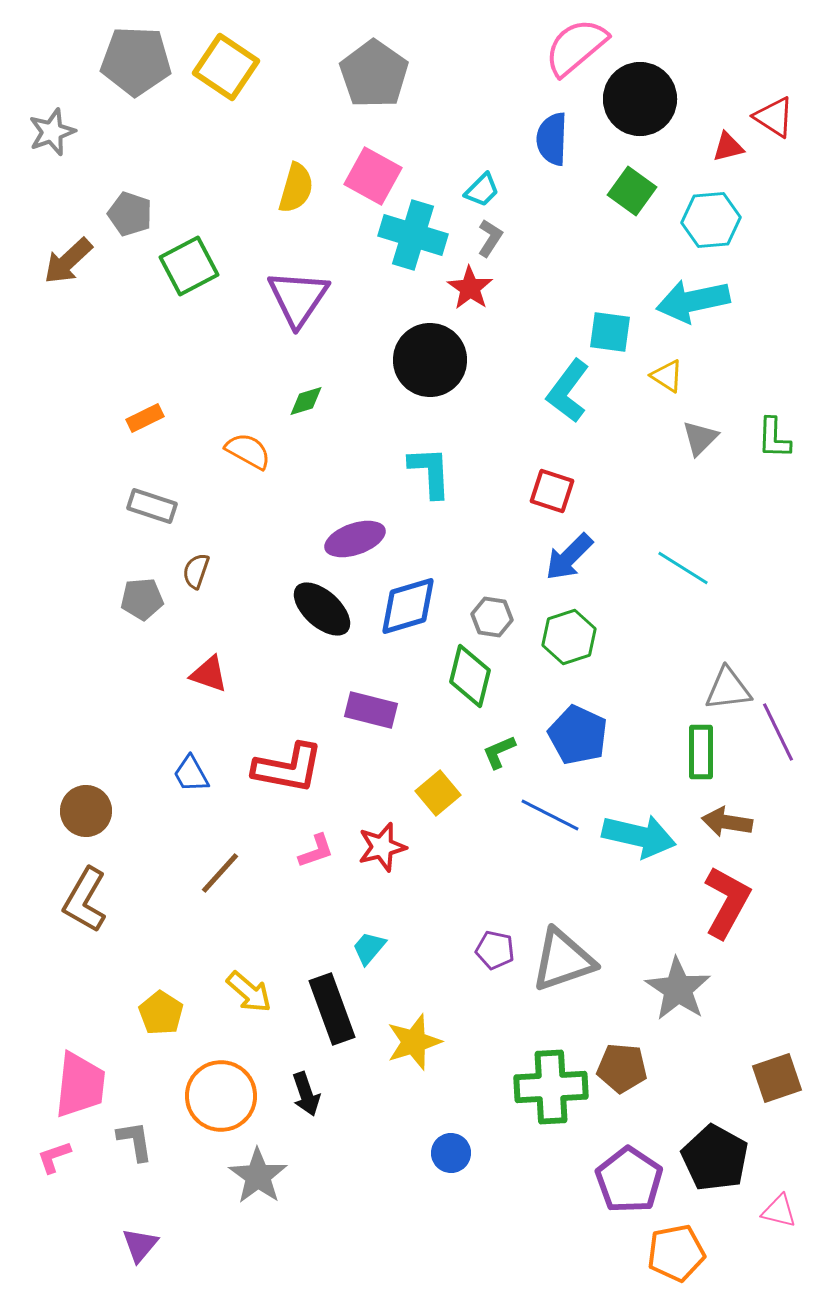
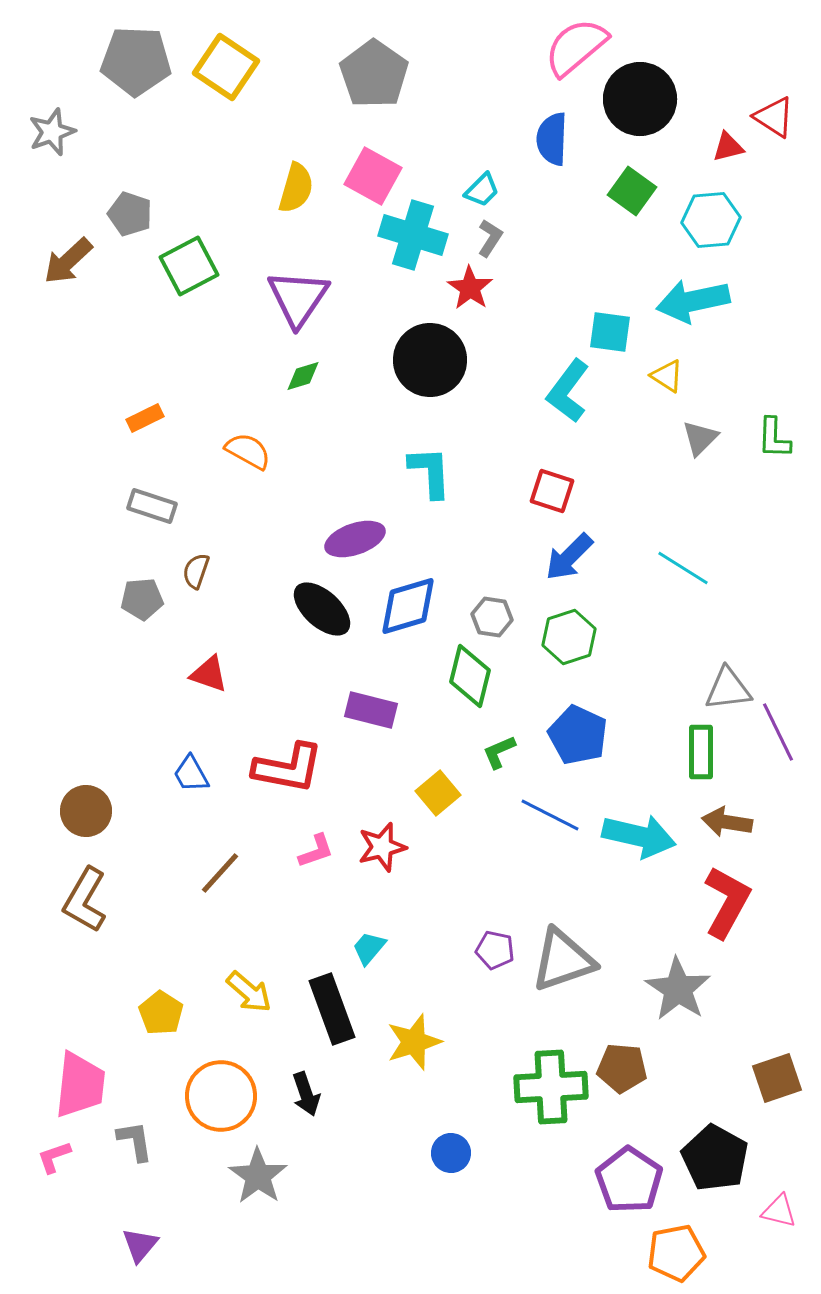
green diamond at (306, 401): moved 3 px left, 25 px up
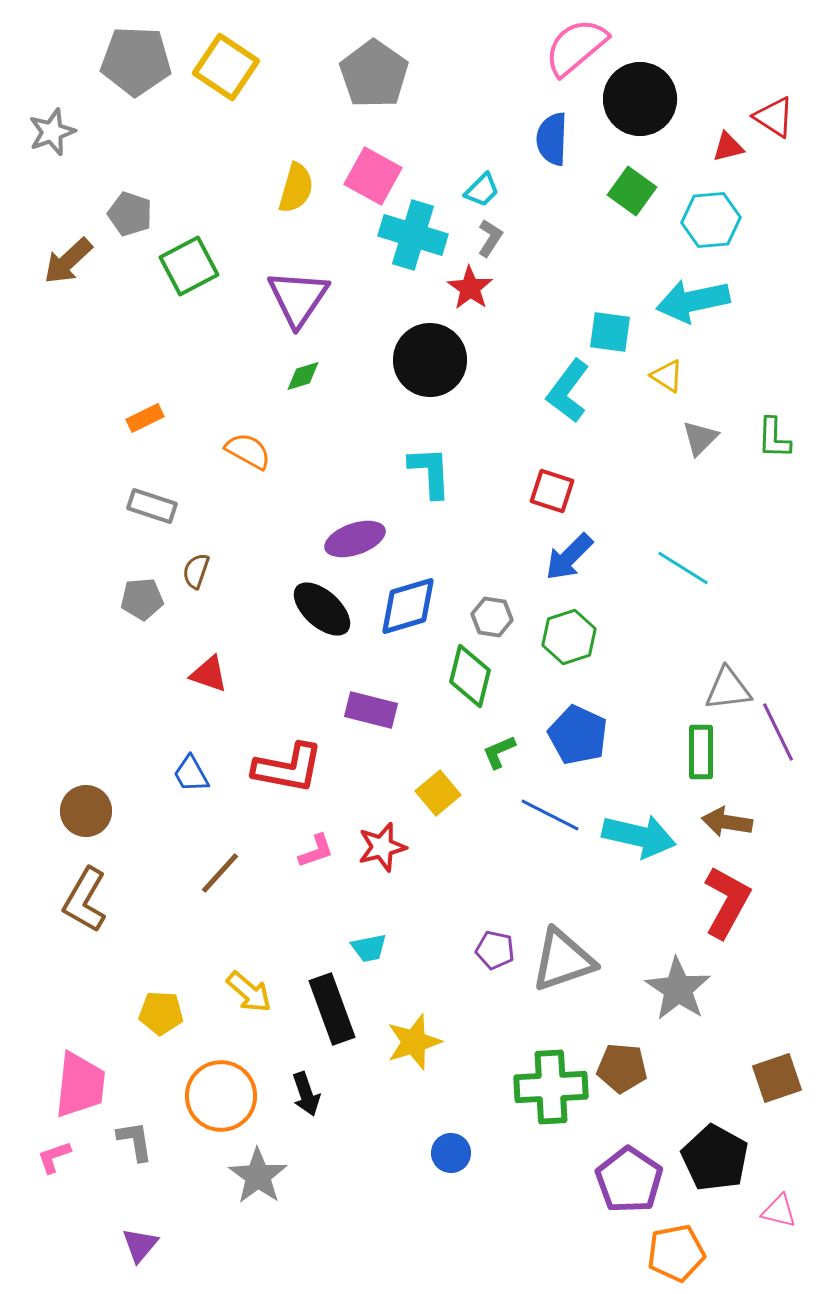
cyan trapezoid at (369, 948): rotated 141 degrees counterclockwise
yellow pentagon at (161, 1013): rotated 30 degrees counterclockwise
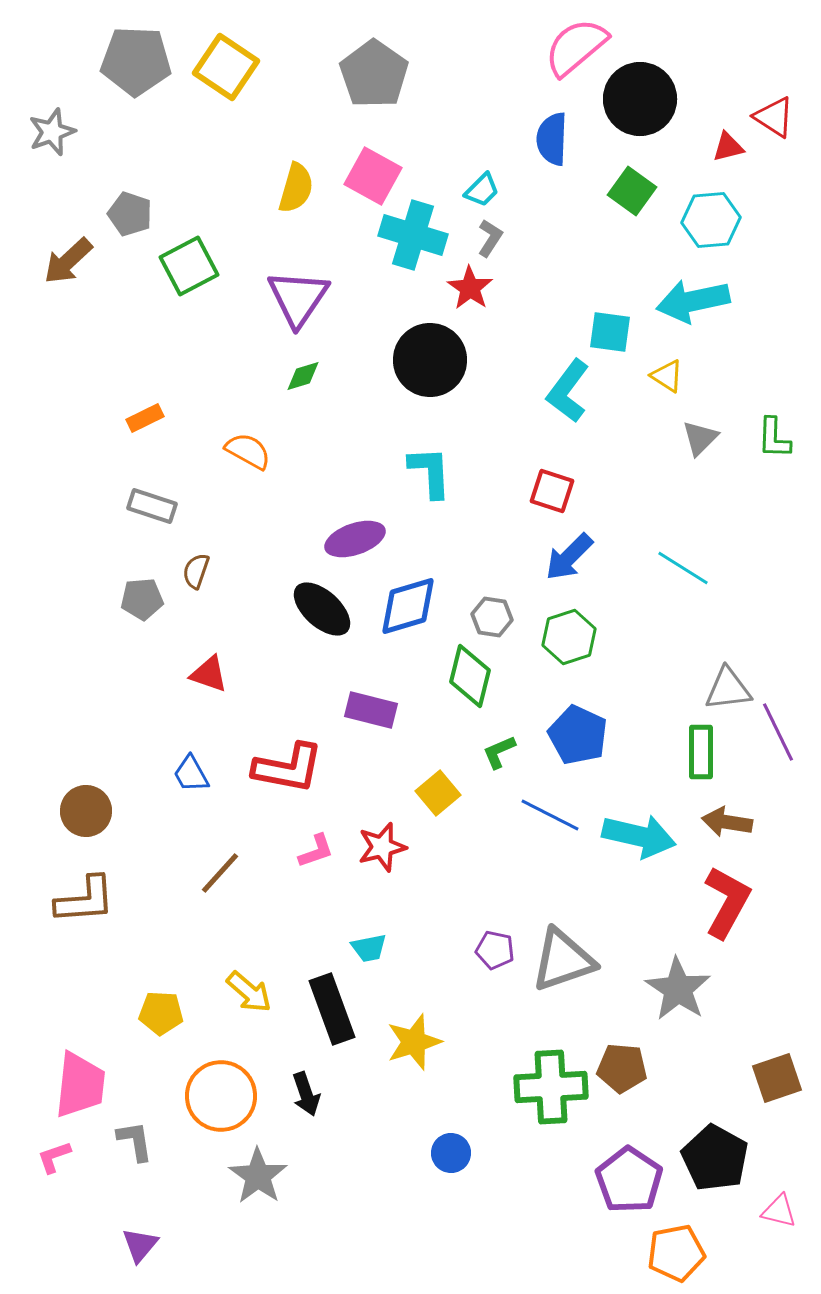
brown L-shape at (85, 900): rotated 124 degrees counterclockwise
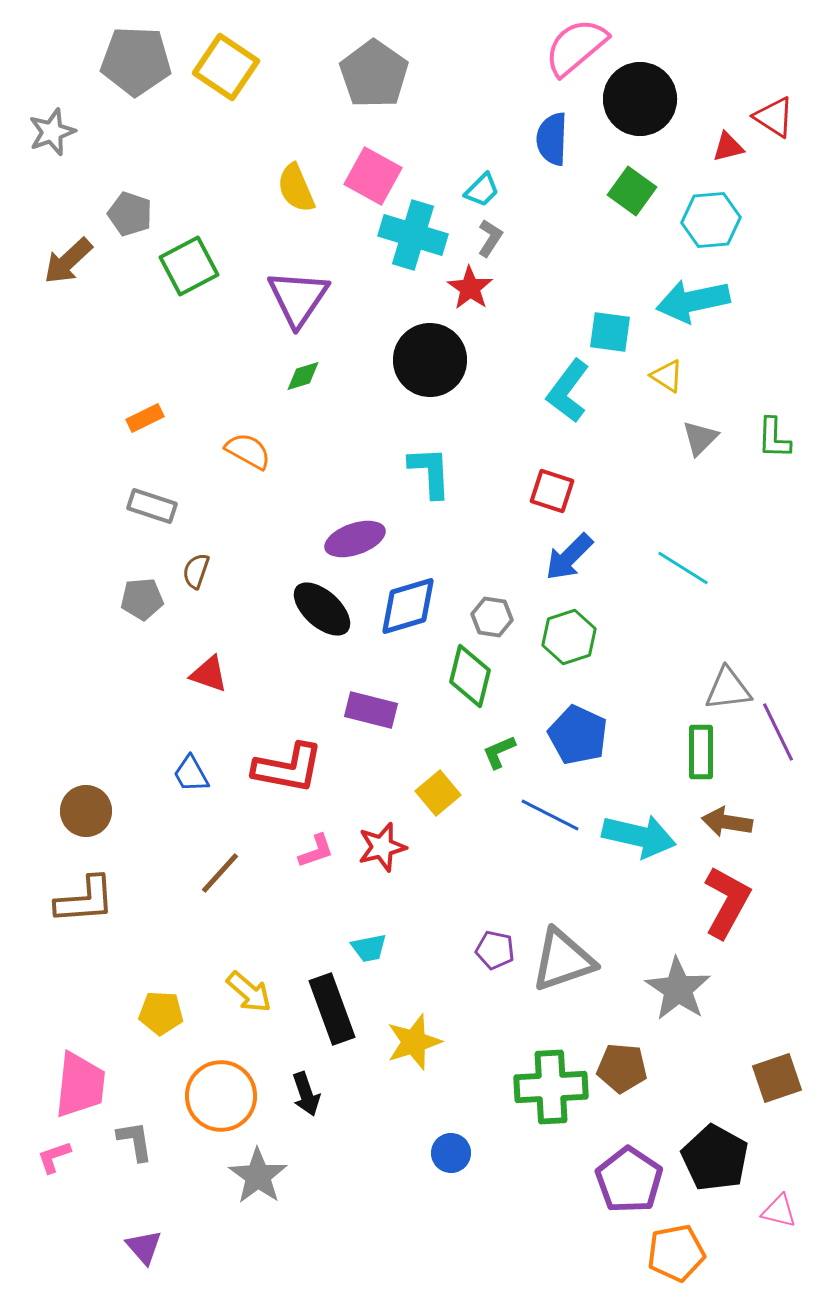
yellow semicircle at (296, 188): rotated 141 degrees clockwise
purple triangle at (140, 1245): moved 4 px right, 2 px down; rotated 21 degrees counterclockwise
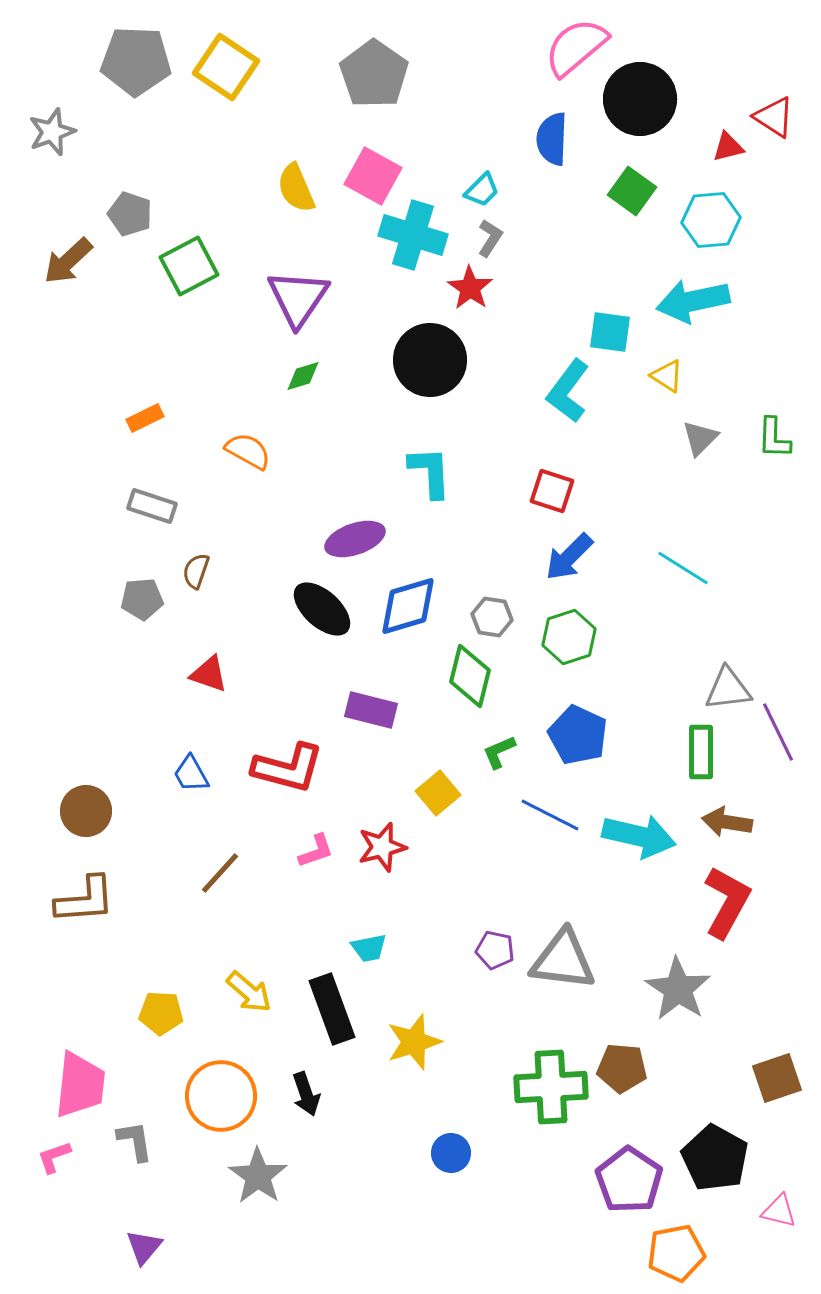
red L-shape at (288, 768): rotated 4 degrees clockwise
gray triangle at (563, 960): rotated 26 degrees clockwise
purple triangle at (144, 1247): rotated 21 degrees clockwise
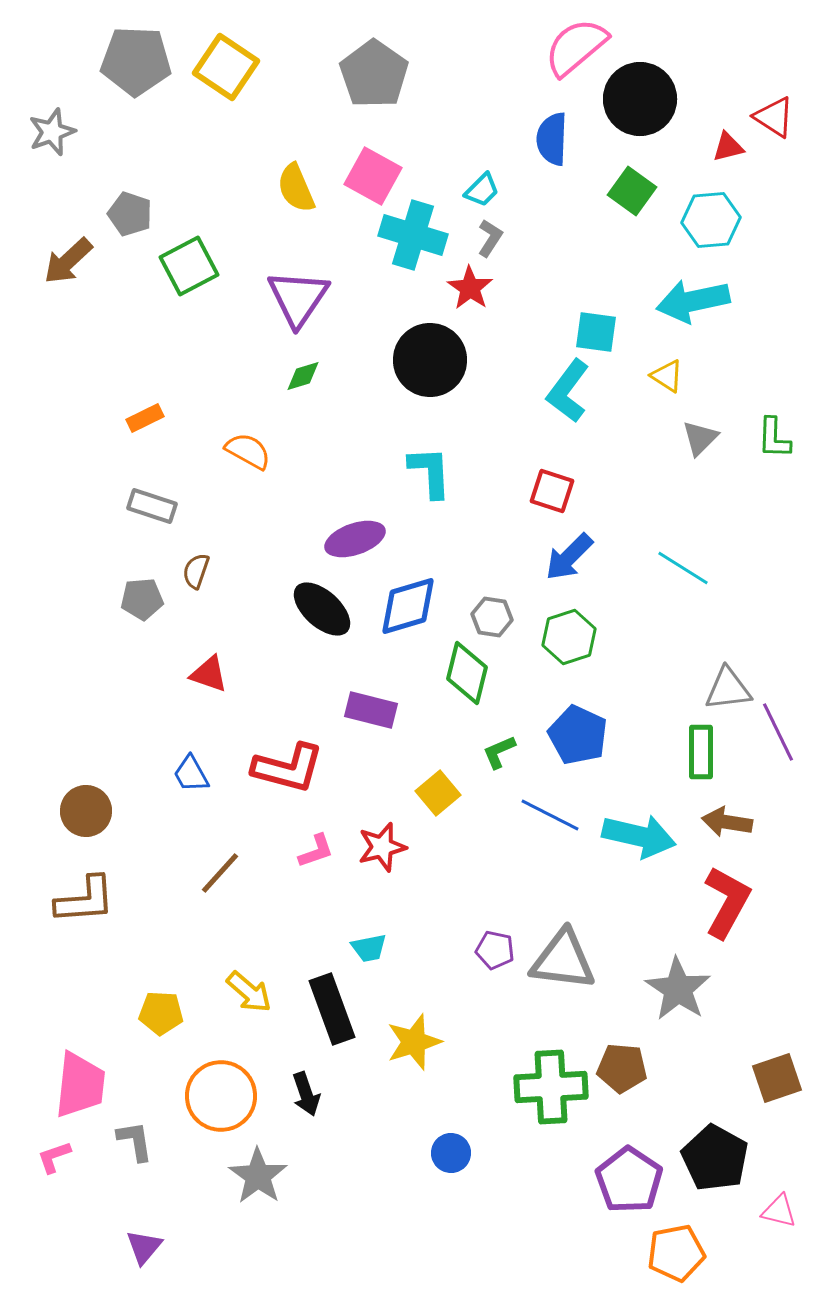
cyan square at (610, 332): moved 14 px left
green diamond at (470, 676): moved 3 px left, 3 px up
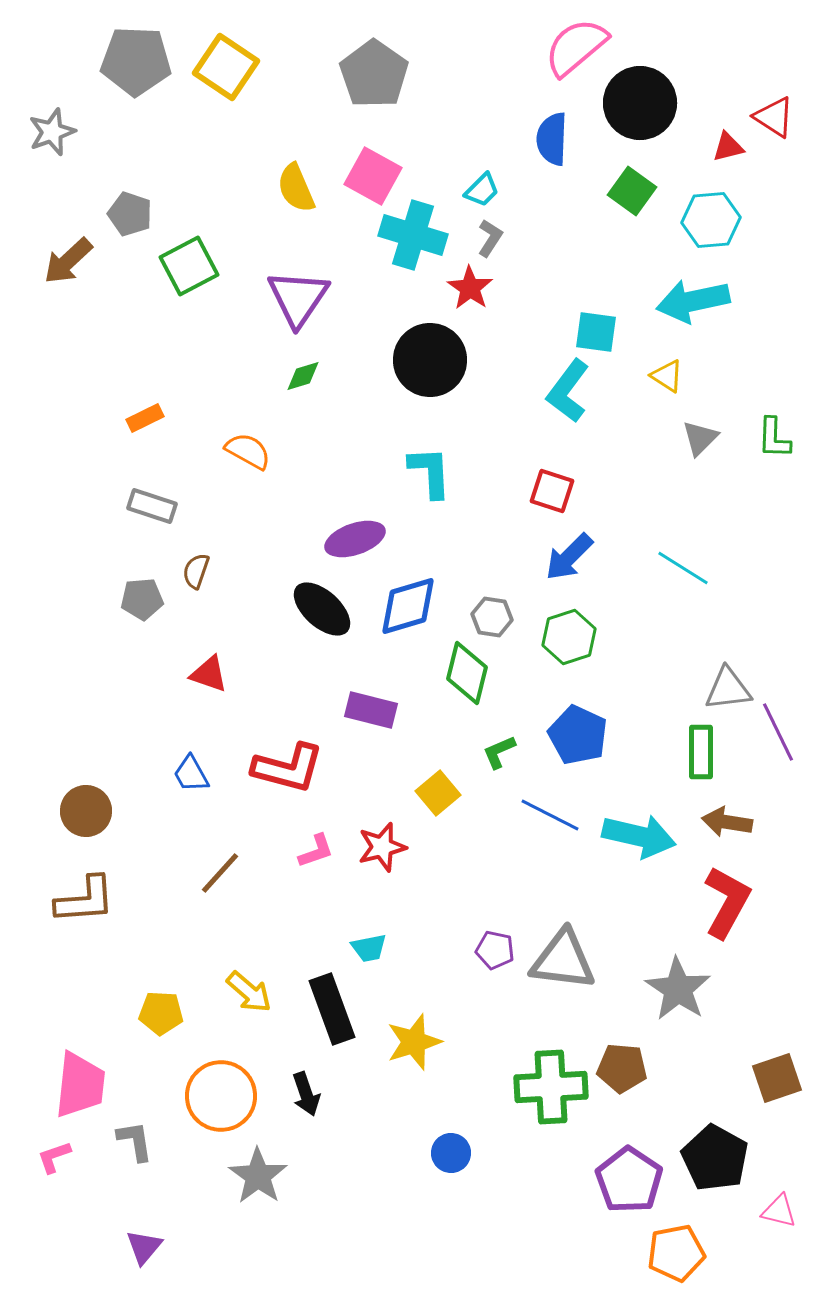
black circle at (640, 99): moved 4 px down
